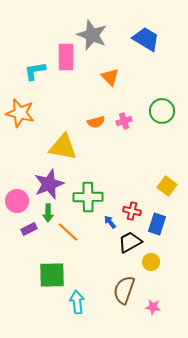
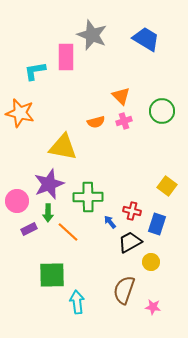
orange triangle: moved 11 px right, 19 px down
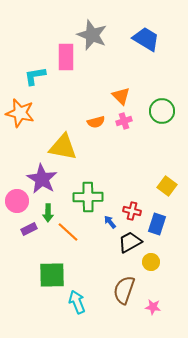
cyan L-shape: moved 5 px down
purple star: moved 7 px left, 5 px up; rotated 20 degrees counterclockwise
cyan arrow: rotated 15 degrees counterclockwise
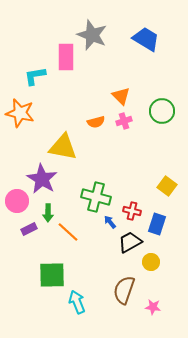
green cross: moved 8 px right; rotated 16 degrees clockwise
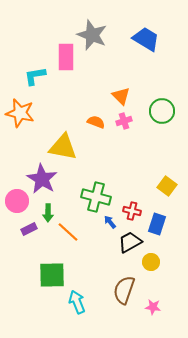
orange semicircle: rotated 144 degrees counterclockwise
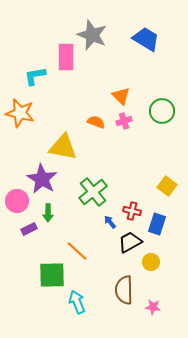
green cross: moved 3 px left, 5 px up; rotated 36 degrees clockwise
orange line: moved 9 px right, 19 px down
brown semicircle: rotated 20 degrees counterclockwise
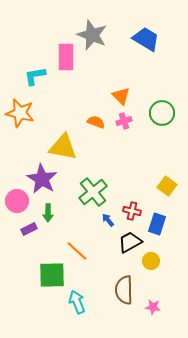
green circle: moved 2 px down
blue arrow: moved 2 px left, 2 px up
yellow circle: moved 1 px up
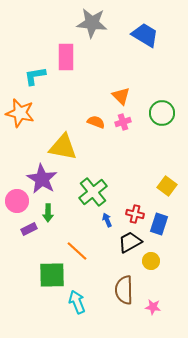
gray star: moved 12 px up; rotated 16 degrees counterclockwise
blue trapezoid: moved 1 px left, 4 px up
pink cross: moved 1 px left, 1 px down
red cross: moved 3 px right, 3 px down
blue arrow: moved 1 px left; rotated 16 degrees clockwise
blue rectangle: moved 2 px right
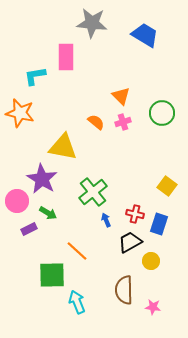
orange semicircle: rotated 18 degrees clockwise
green arrow: rotated 60 degrees counterclockwise
blue arrow: moved 1 px left
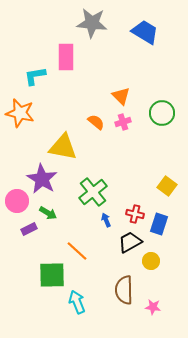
blue trapezoid: moved 3 px up
